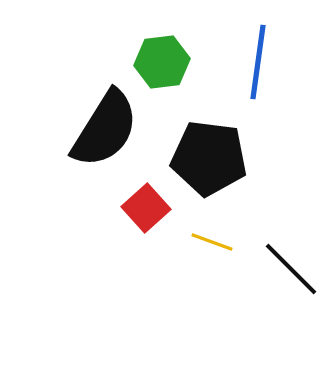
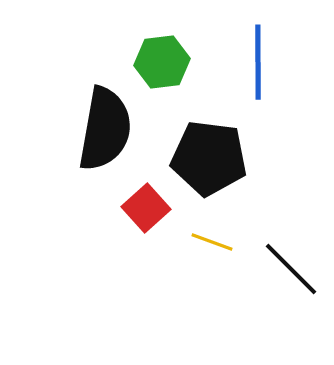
blue line: rotated 8 degrees counterclockwise
black semicircle: rotated 22 degrees counterclockwise
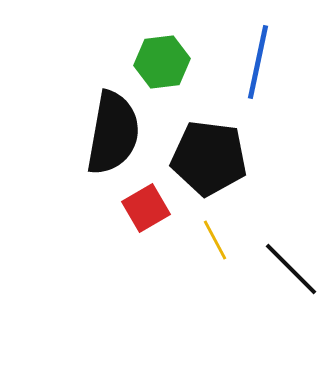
blue line: rotated 12 degrees clockwise
black semicircle: moved 8 px right, 4 px down
red square: rotated 12 degrees clockwise
yellow line: moved 3 px right, 2 px up; rotated 42 degrees clockwise
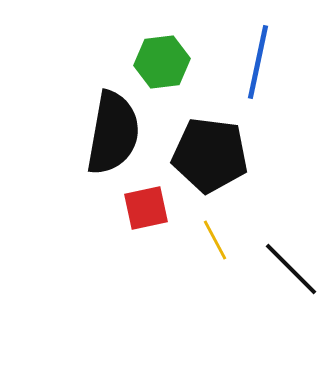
black pentagon: moved 1 px right, 3 px up
red square: rotated 18 degrees clockwise
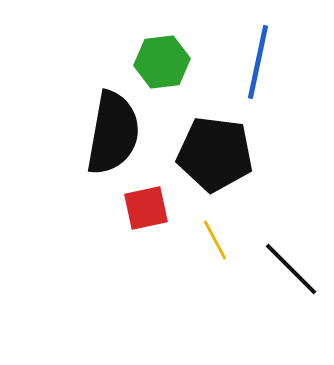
black pentagon: moved 5 px right, 1 px up
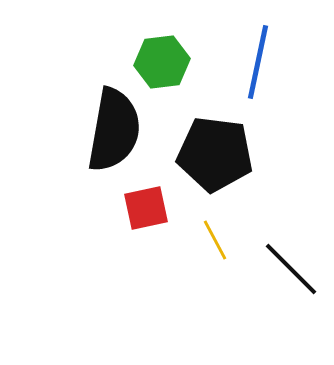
black semicircle: moved 1 px right, 3 px up
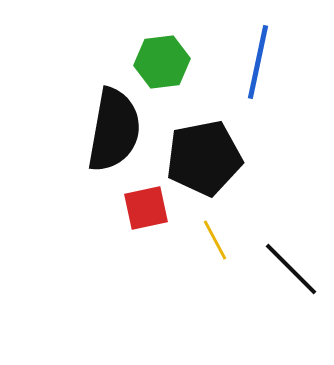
black pentagon: moved 11 px left, 4 px down; rotated 18 degrees counterclockwise
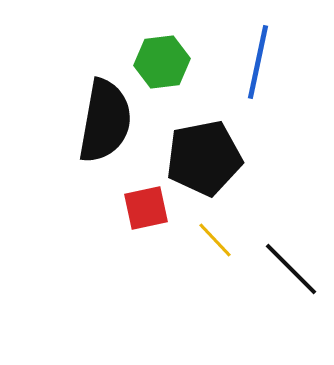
black semicircle: moved 9 px left, 9 px up
yellow line: rotated 15 degrees counterclockwise
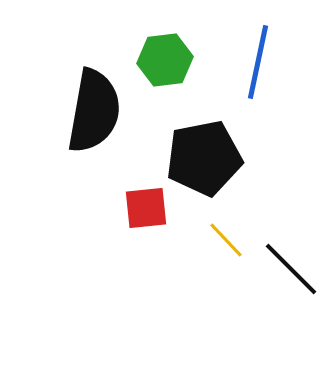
green hexagon: moved 3 px right, 2 px up
black semicircle: moved 11 px left, 10 px up
red square: rotated 6 degrees clockwise
yellow line: moved 11 px right
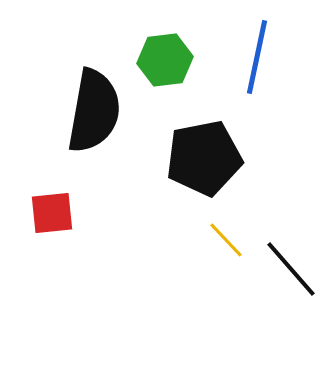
blue line: moved 1 px left, 5 px up
red square: moved 94 px left, 5 px down
black line: rotated 4 degrees clockwise
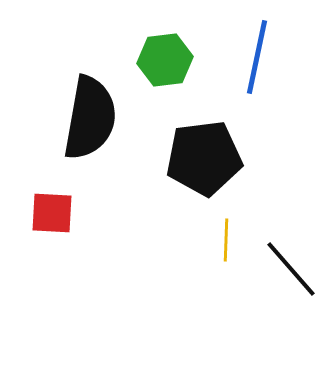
black semicircle: moved 4 px left, 7 px down
black pentagon: rotated 4 degrees clockwise
red square: rotated 9 degrees clockwise
yellow line: rotated 45 degrees clockwise
